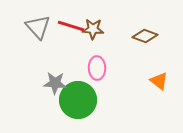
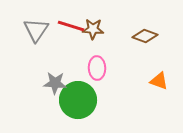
gray triangle: moved 2 px left, 3 px down; rotated 16 degrees clockwise
orange triangle: rotated 18 degrees counterclockwise
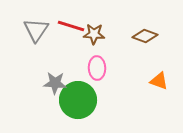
brown star: moved 1 px right, 5 px down
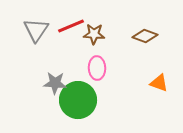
red line: rotated 40 degrees counterclockwise
orange triangle: moved 2 px down
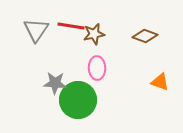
red line: rotated 32 degrees clockwise
brown star: rotated 15 degrees counterclockwise
orange triangle: moved 1 px right, 1 px up
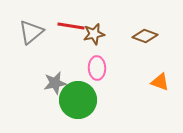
gray triangle: moved 5 px left, 2 px down; rotated 16 degrees clockwise
gray star: rotated 15 degrees counterclockwise
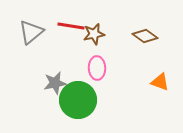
brown diamond: rotated 15 degrees clockwise
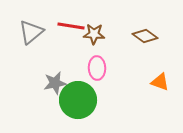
brown star: rotated 15 degrees clockwise
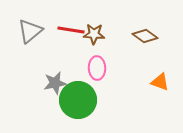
red line: moved 4 px down
gray triangle: moved 1 px left, 1 px up
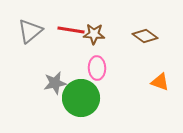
green circle: moved 3 px right, 2 px up
